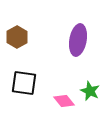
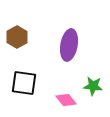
purple ellipse: moved 9 px left, 5 px down
green star: moved 3 px right, 5 px up; rotated 18 degrees counterclockwise
pink diamond: moved 2 px right, 1 px up
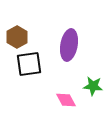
black square: moved 5 px right, 19 px up; rotated 16 degrees counterclockwise
pink diamond: rotated 10 degrees clockwise
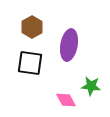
brown hexagon: moved 15 px right, 10 px up
black square: moved 1 px right, 1 px up; rotated 16 degrees clockwise
green star: moved 2 px left
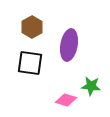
pink diamond: rotated 45 degrees counterclockwise
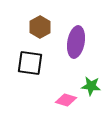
brown hexagon: moved 8 px right
purple ellipse: moved 7 px right, 3 px up
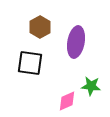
pink diamond: moved 1 px right, 1 px down; rotated 40 degrees counterclockwise
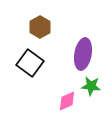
purple ellipse: moved 7 px right, 12 px down
black square: rotated 28 degrees clockwise
